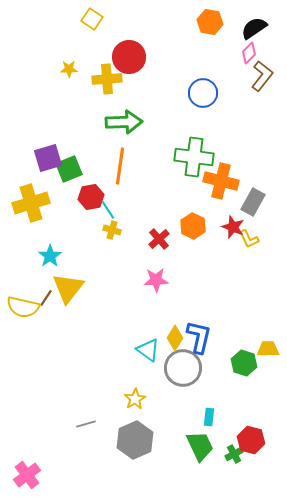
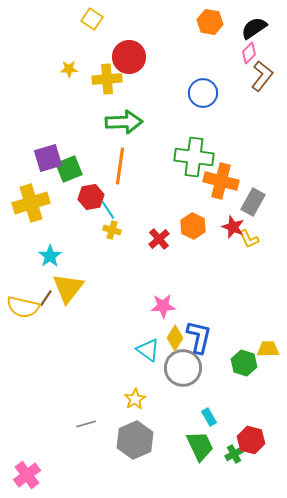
pink star at (156, 280): moved 7 px right, 26 px down
cyan rectangle at (209, 417): rotated 36 degrees counterclockwise
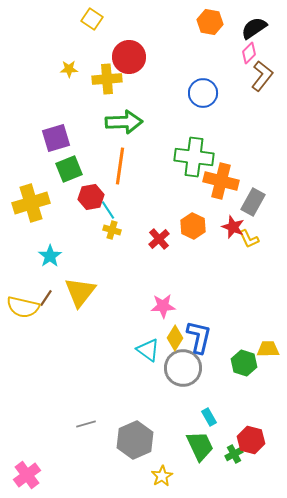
purple square at (48, 158): moved 8 px right, 20 px up
yellow triangle at (68, 288): moved 12 px right, 4 px down
yellow star at (135, 399): moved 27 px right, 77 px down
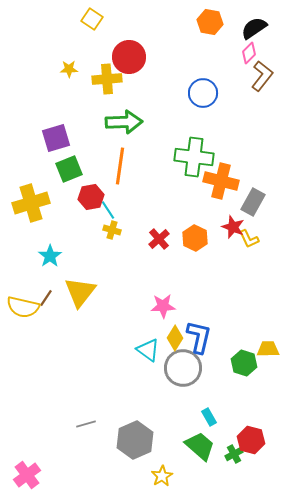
orange hexagon at (193, 226): moved 2 px right, 12 px down
green trapezoid at (200, 446): rotated 24 degrees counterclockwise
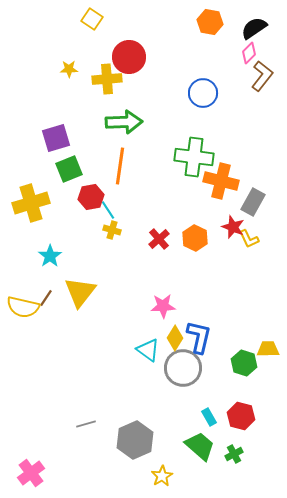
red hexagon at (251, 440): moved 10 px left, 24 px up
pink cross at (27, 475): moved 4 px right, 2 px up
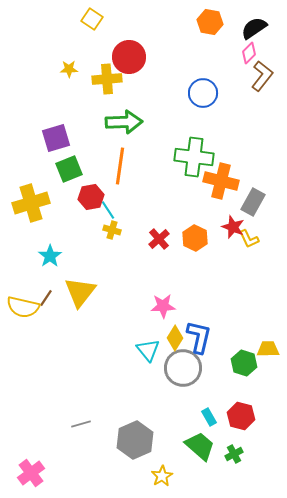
cyan triangle at (148, 350): rotated 15 degrees clockwise
gray line at (86, 424): moved 5 px left
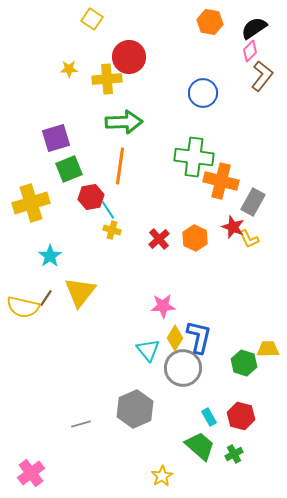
pink diamond at (249, 53): moved 1 px right, 2 px up
gray hexagon at (135, 440): moved 31 px up
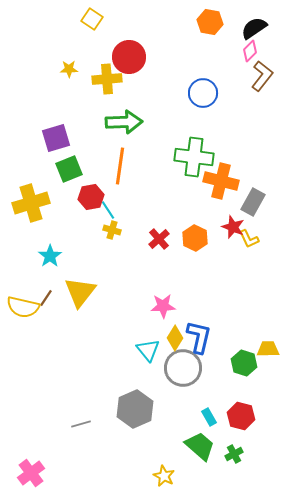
yellow star at (162, 476): moved 2 px right; rotated 15 degrees counterclockwise
